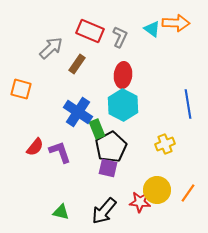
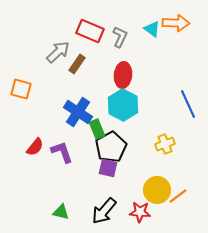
gray arrow: moved 7 px right, 4 px down
blue line: rotated 16 degrees counterclockwise
purple L-shape: moved 2 px right
orange line: moved 10 px left, 3 px down; rotated 18 degrees clockwise
red star: moved 10 px down
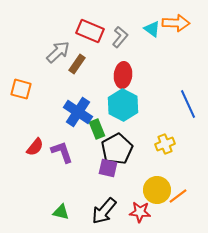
gray L-shape: rotated 15 degrees clockwise
black pentagon: moved 6 px right, 2 px down
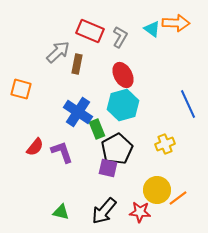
gray L-shape: rotated 10 degrees counterclockwise
brown rectangle: rotated 24 degrees counterclockwise
red ellipse: rotated 35 degrees counterclockwise
cyan hexagon: rotated 16 degrees clockwise
orange line: moved 2 px down
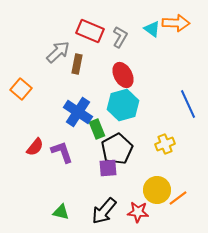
orange square: rotated 25 degrees clockwise
purple square: rotated 18 degrees counterclockwise
red star: moved 2 px left
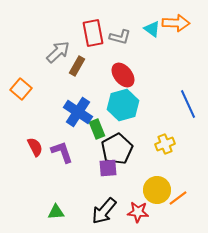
red rectangle: moved 3 px right, 2 px down; rotated 56 degrees clockwise
gray L-shape: rotated 75 degrees clockwise
brown rectangle: moved 2 px down; rotated 18 degrees clockwise
red ellipse: rotated 10 degrees counterclockwise
red semicircle: rotated 66 degrees counterclockwise
green triangle: moved 5 px left; rotated 18 degrees counterclockwise
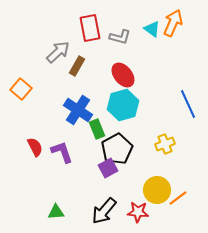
orange arrow: moved 3 px left; rotated 68 degrees counterclockwise
red rectangle: moved 3 px left, 5 px up
blue cross: moved 2 px up
purple square: rotated 24 degrees counterclockwise
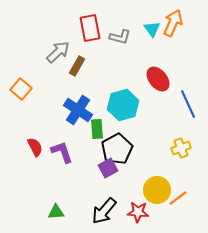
cyan triangle: rotated 18 degrees clockwise
red ellipse: moved 35 px right, 4 px down
green rectangle: rotated 18 degrees clockwise
yellow cross: moved 16 px right, 4 px down
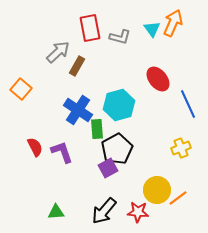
cyan hexagon: moved 4 px left
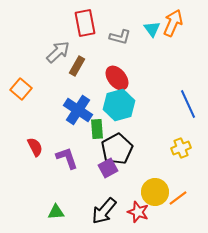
red rectangle: moved 5 px left, 5 px up
red ellipse: moved 41 px left, 1 px up
purple L-shape: moved 5 px right, 6 px down
yellow circle: moved 2 px left, 2 px down
red star: rotated 15 degrees clockwise
